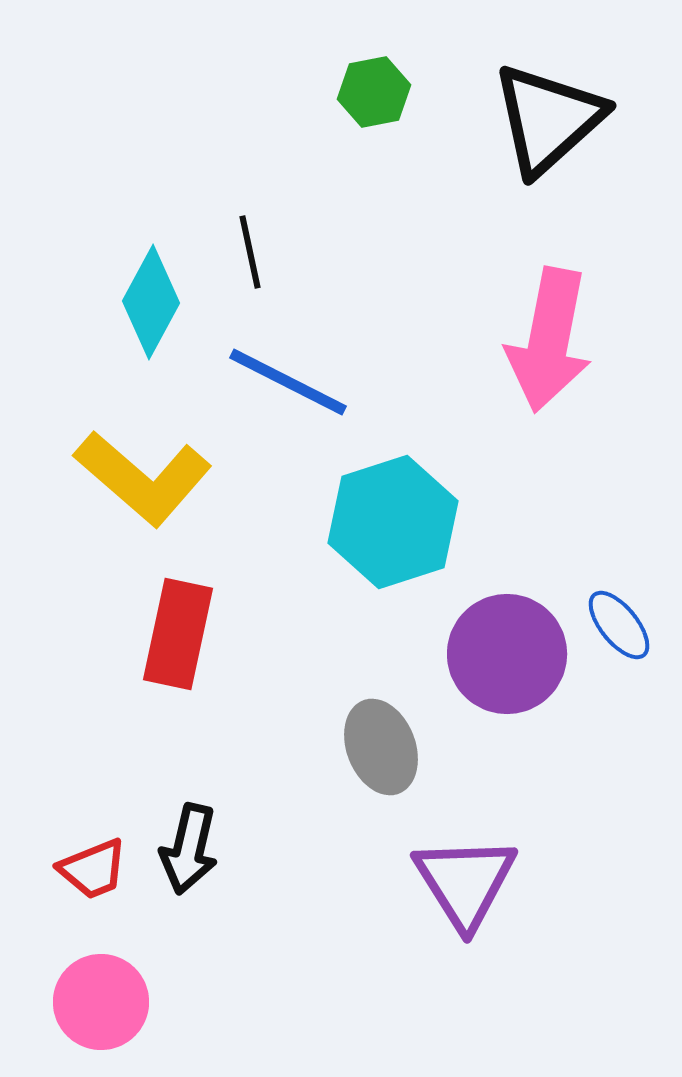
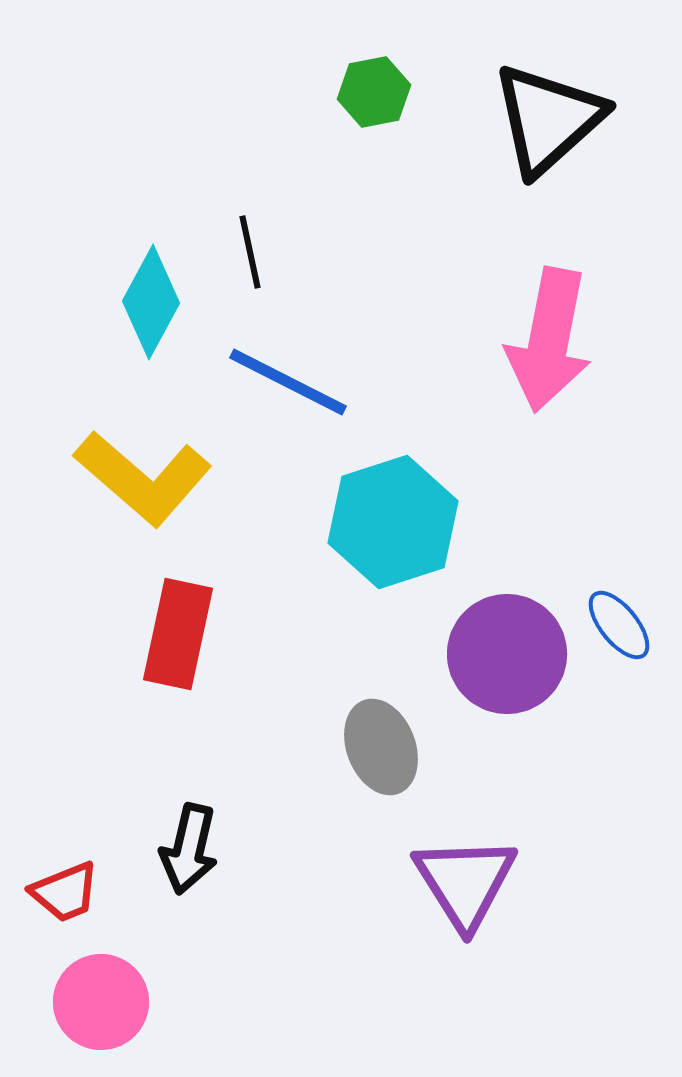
red trapezoid: moved 28 px left, 23 px down
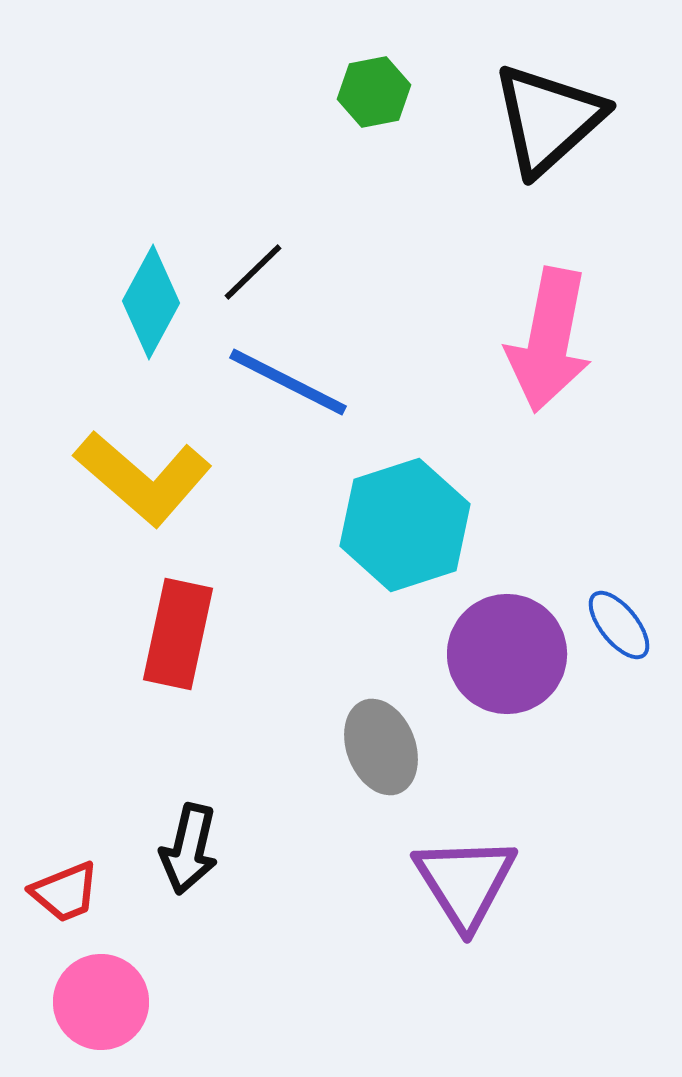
black line: moved 3 px right, 20 px down; rotated 58 degrees clockwise
cyan hexagon: moved 12 px right, 3 px down
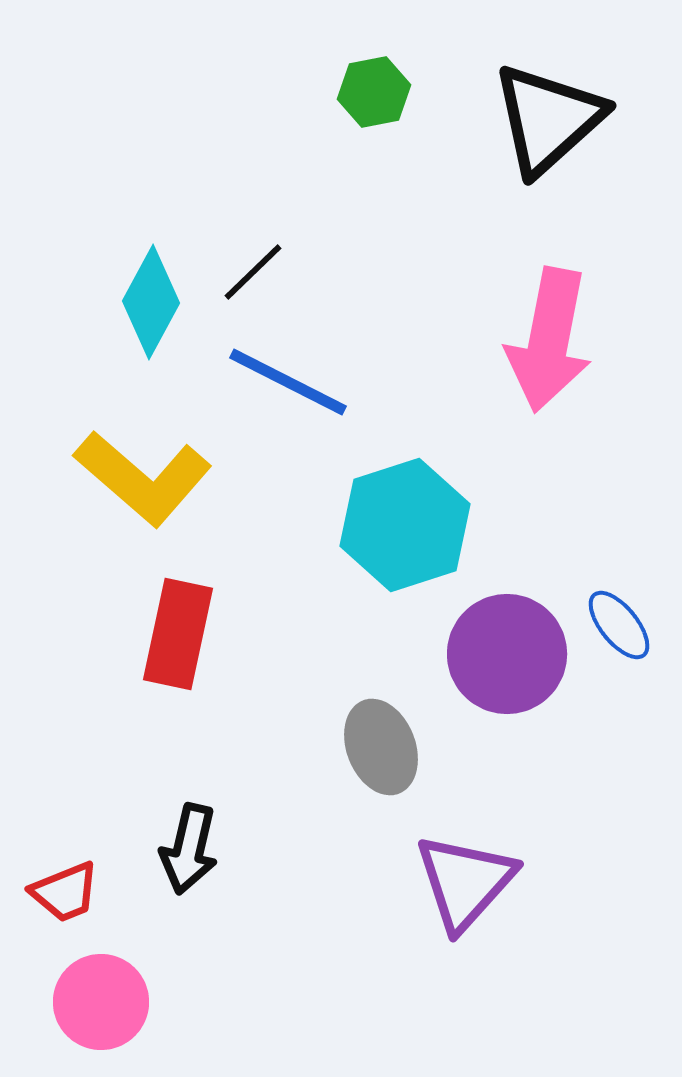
purple triangle: rotated 14 degrees clockwise
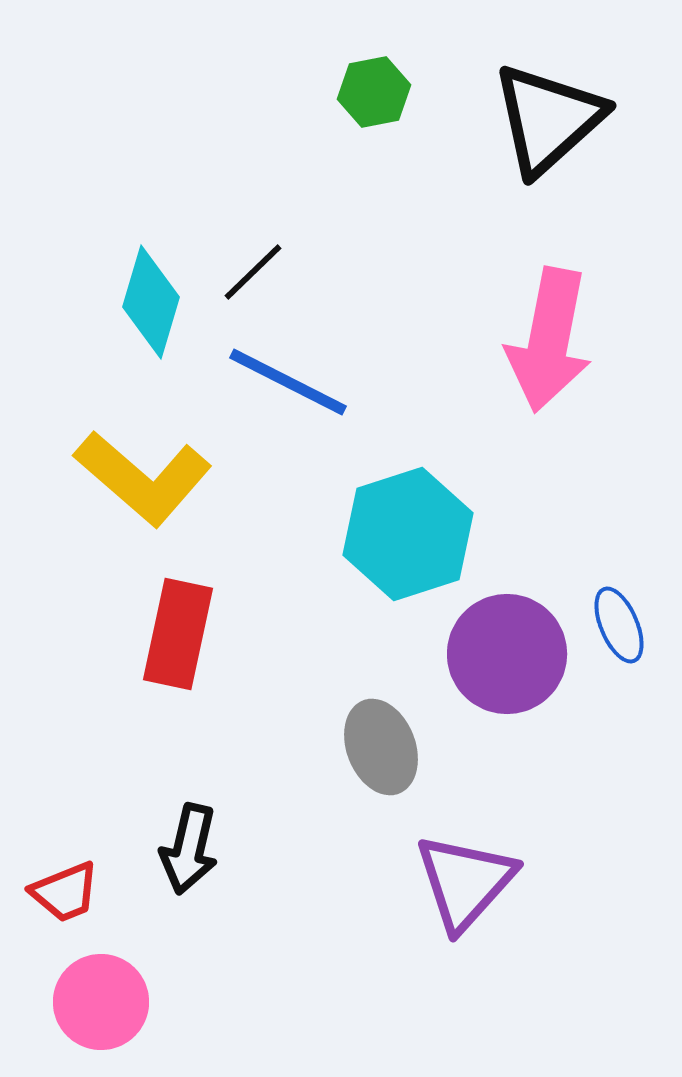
cyan diamond: rotated 12 degrees counterclockwise
cyan hexagon: moved 3 px right, 9 px down
blue ellipse: rotated 16 degrees clockwise
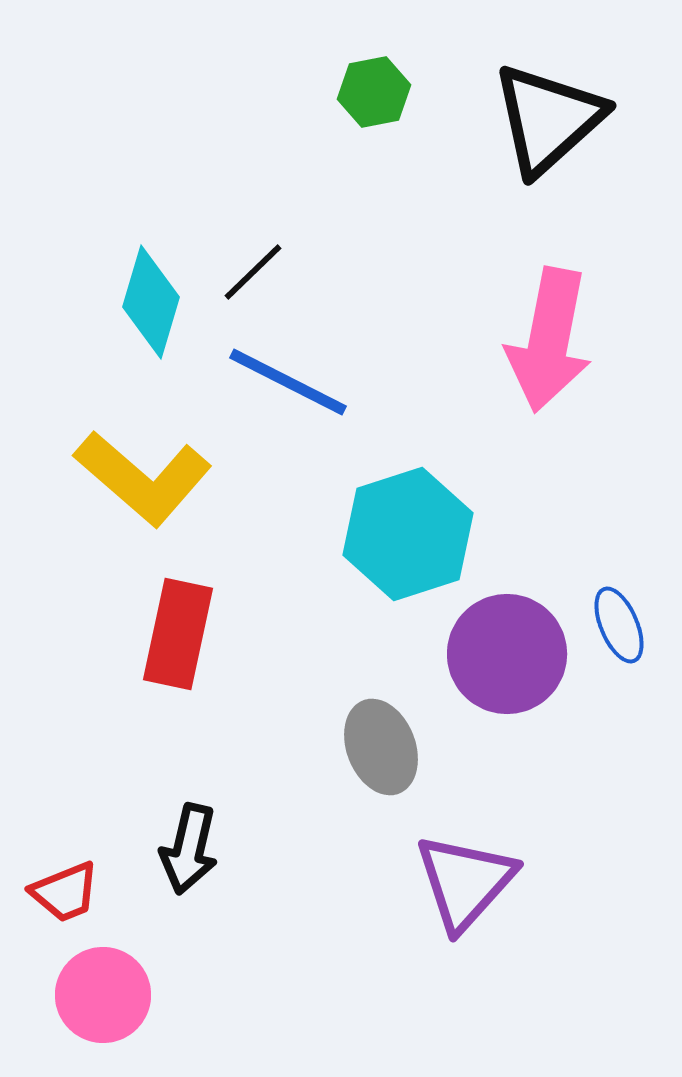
pink circle: moved 2 px right, 7 px up
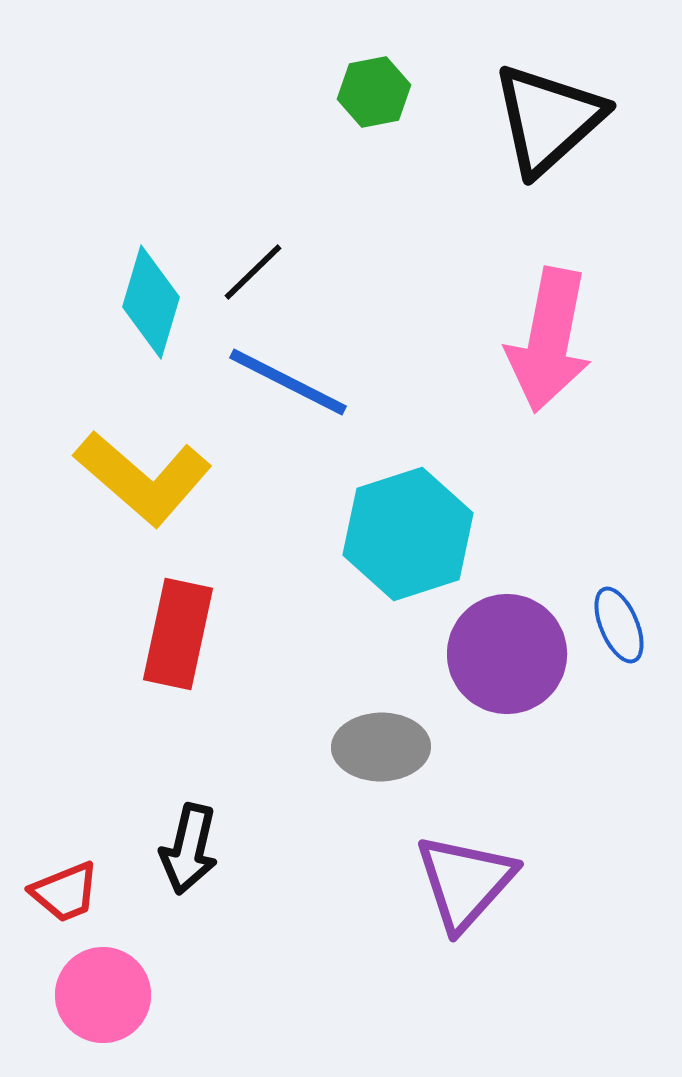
gray ellipse: rotated 70 degrees counterclockwise
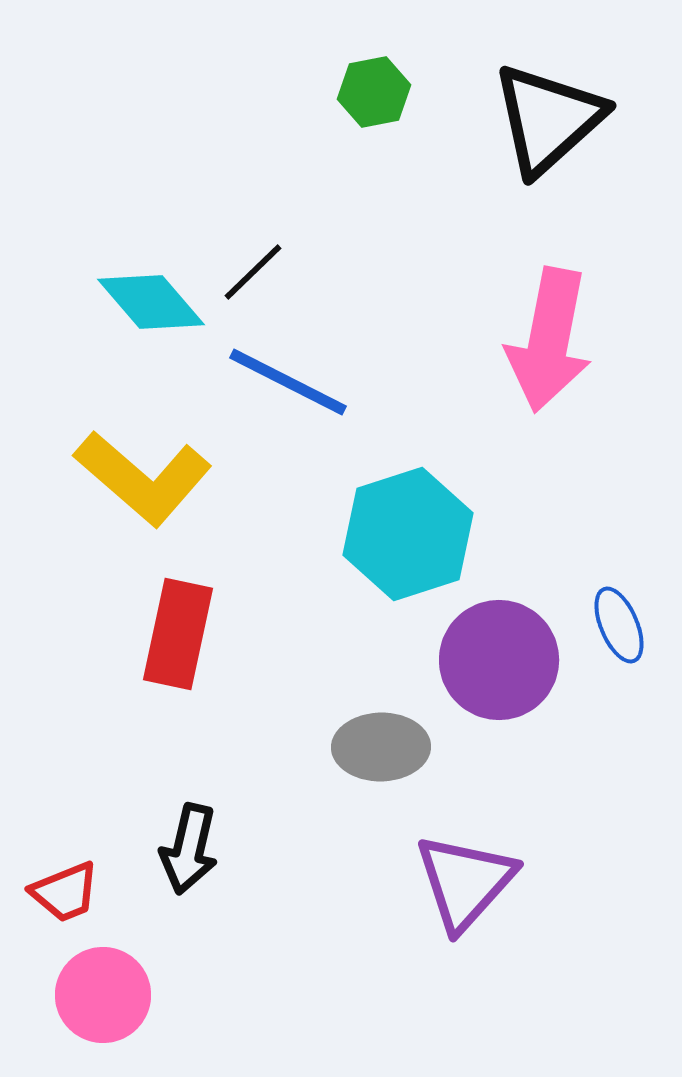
cyan diamond: rotated 57 degrees counterclockwise
purple circle: moved 8 px left, 6 px down
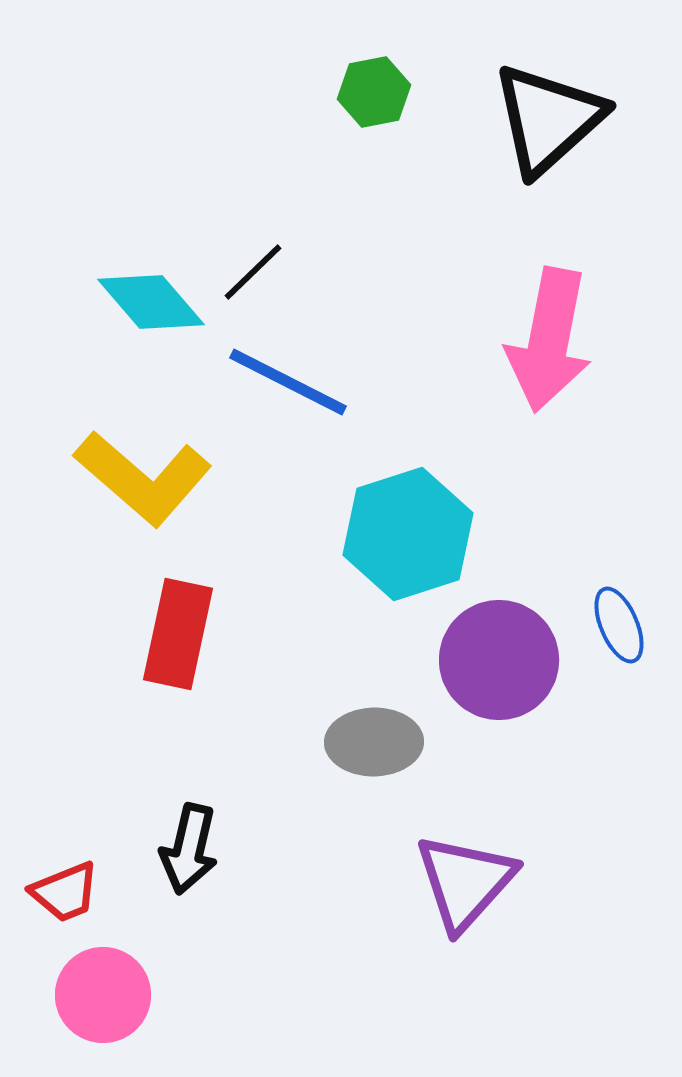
gray ellipse: moved 7 px left, 5 px up
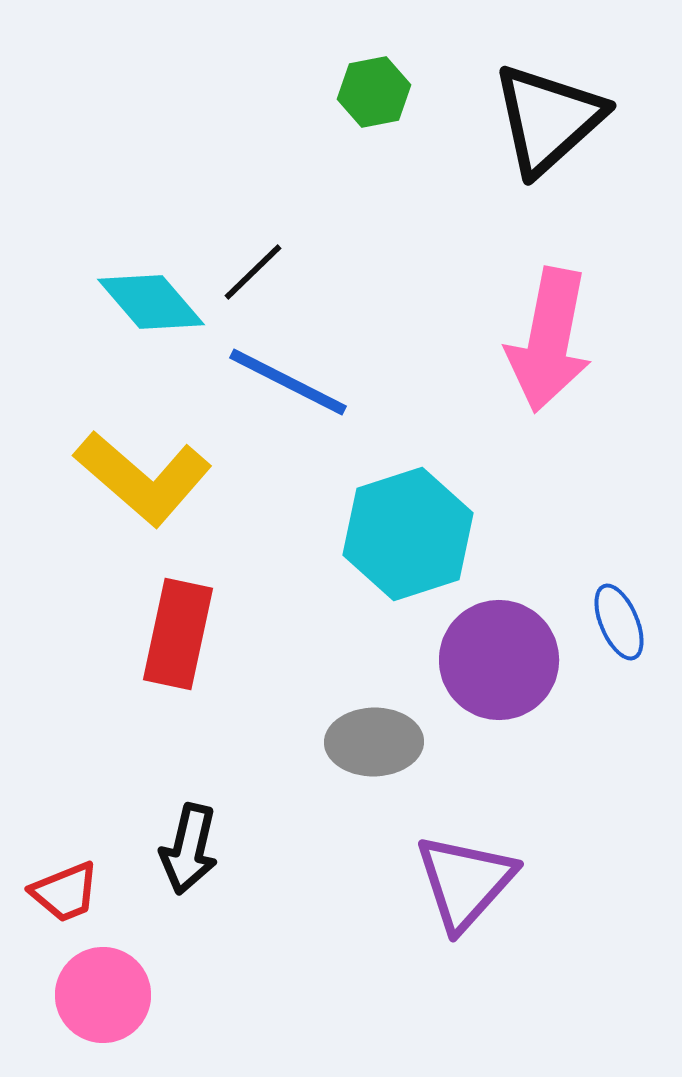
blue ellipse: moved 3 px up
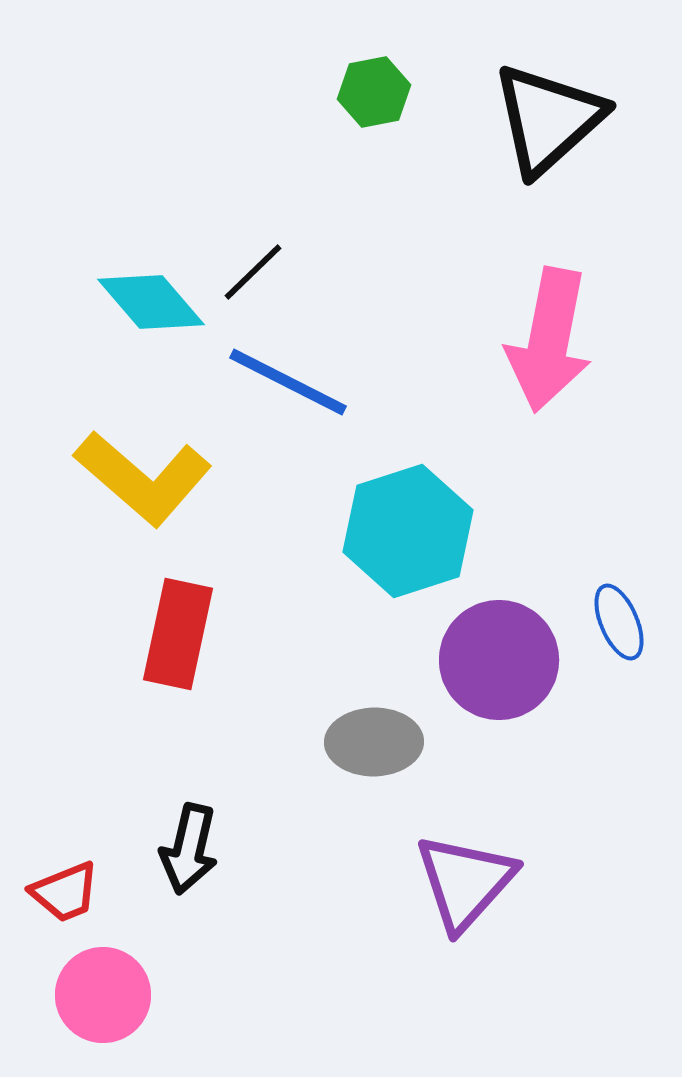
cyan hexagon: moved 3 px up
